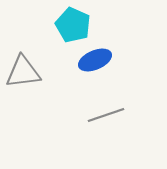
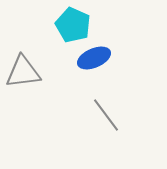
blue ellipse: moved 1 px left, 2 px up
gray line: rotated 72 degrees clockwise
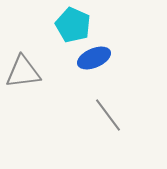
gray line: moved 2 px right
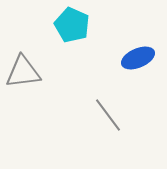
cyan pentagon: moved 1 px left
blue ellipse: moved 44 px right
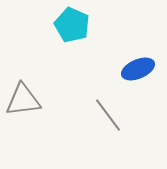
blue ellipse: moved 11 px down
gray triangle: moved 28 px down
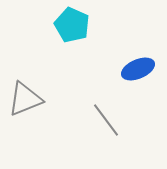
gray triangle: moved 2 px right, 1 px up; rotated 15 degrees counterclockwise
gray line: moved 2 px left, 5 px down
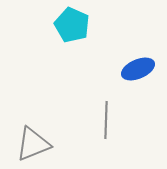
gray triangle: moved 8 px right, 45 px down
gray line: rotated 39 degrees clockwise
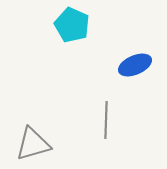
blue ellipse: moved 3 px left, 4 px up
gray triangle: rotated 6 degrees clockwise
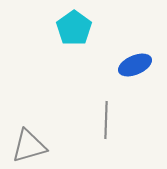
cyan pentagon: moved 2 px right, 3 px down; rotated 12 degrees clockwise
gray triangle: moved 4 px left, 2 px down
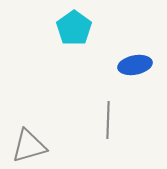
blue ellipse: rotated 12 degrees clockwise
gray line: moved 2 px right
